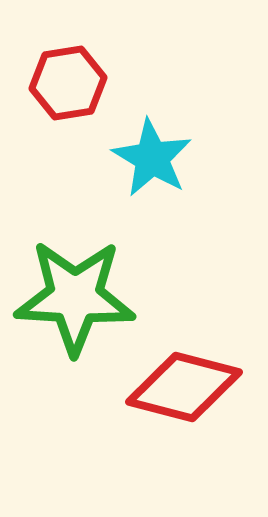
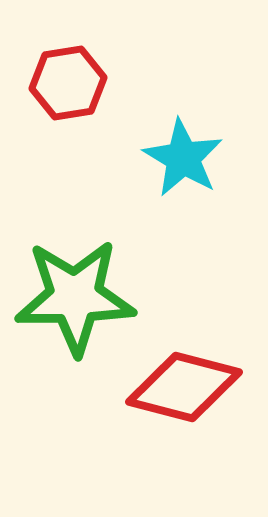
cyan star: moved 31 px right
green star: rotated 4 degrees counterclockwise
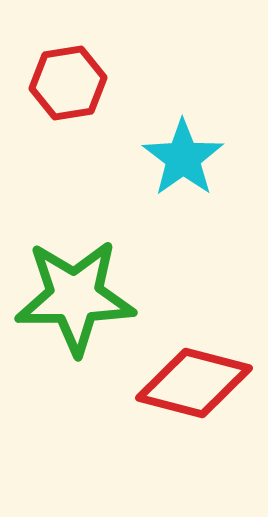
cyan star: rotated 6 degrees clockwise
red diamond: moved 10 px right, 4 px up
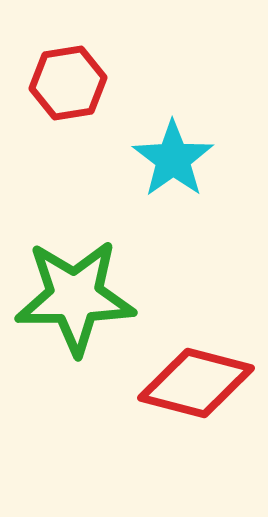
cyan star: moved 10 px left, 1 px down
red diamond: moved 2 px right
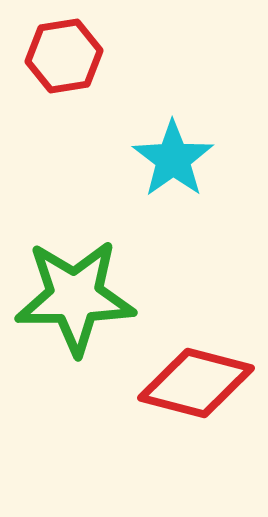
red hexagon: moved 4 px left, 27 px up
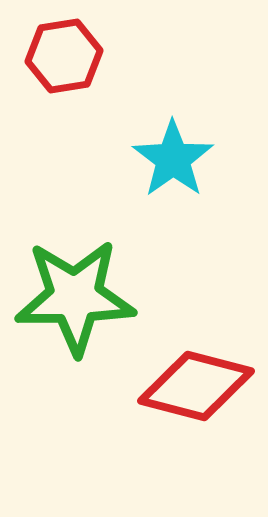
red diamond: moved 3 px down
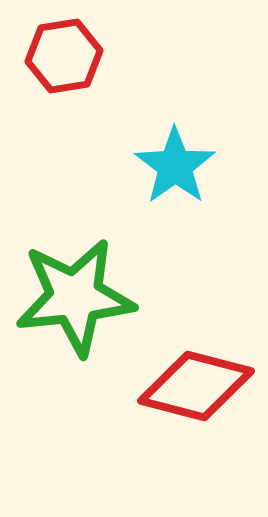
cyan star: moved 2 px right, 7 px down
green star: rotated 5 degrees counterclockwise
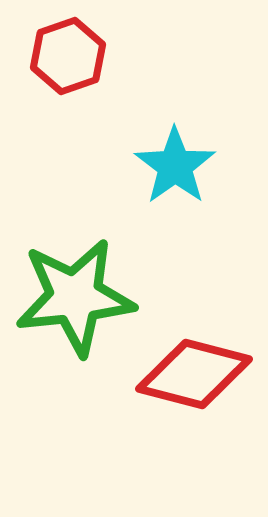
red hexagon: moved 4 px right; rotated 10 degrees counterclockwise
red diamond: moved 2 px left, 12 px up
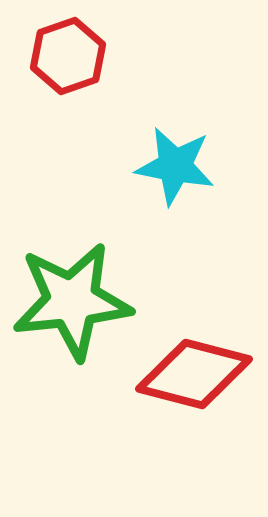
cyan star: rotated 26 degrees counterclockwise
green star: moved 3 px left, 4 px down
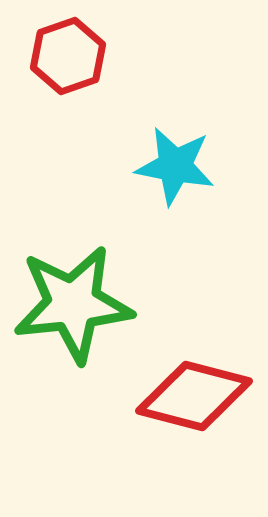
green star: moved 1 px right, 3 px down
red diamond: moved 22 px down
